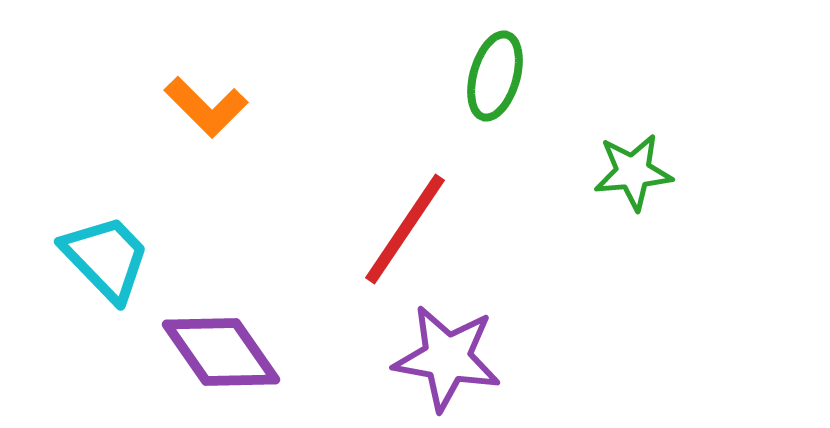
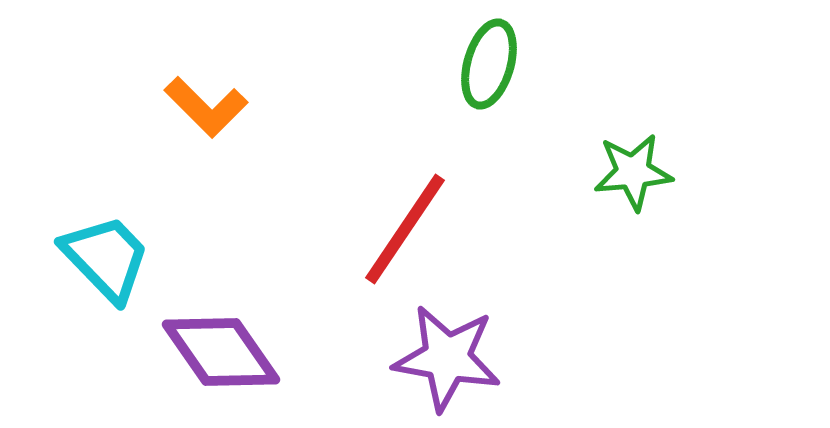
green ellipse: moved 6 px left, 12 px up
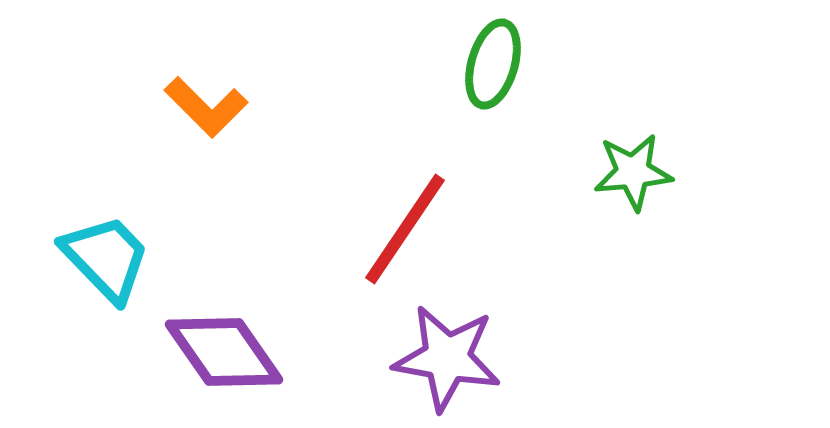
green ellipse: moved 4 px right
purple diamond: moved 3 px right
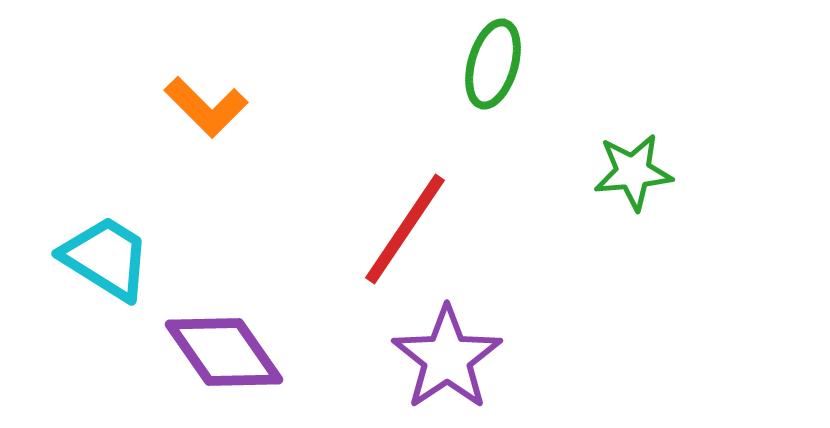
cyan trapezoid: rotated 14 degrees counterclockwise
purple star: rotated 28 degrees clockwise
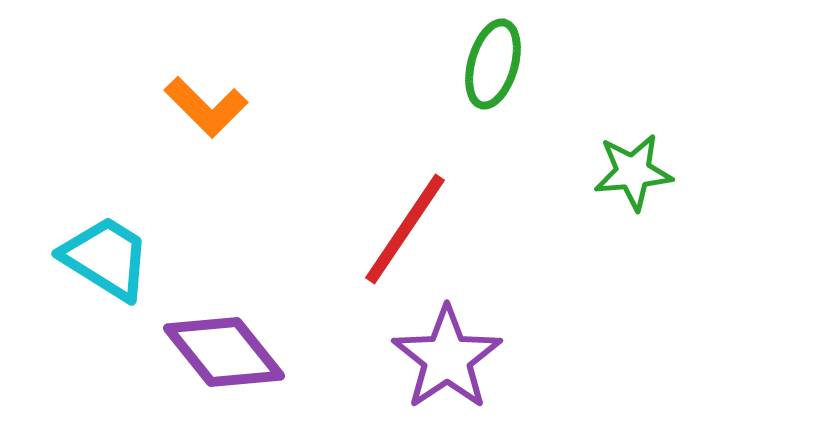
purple diamond: rotated 4 degrees counterclockwise
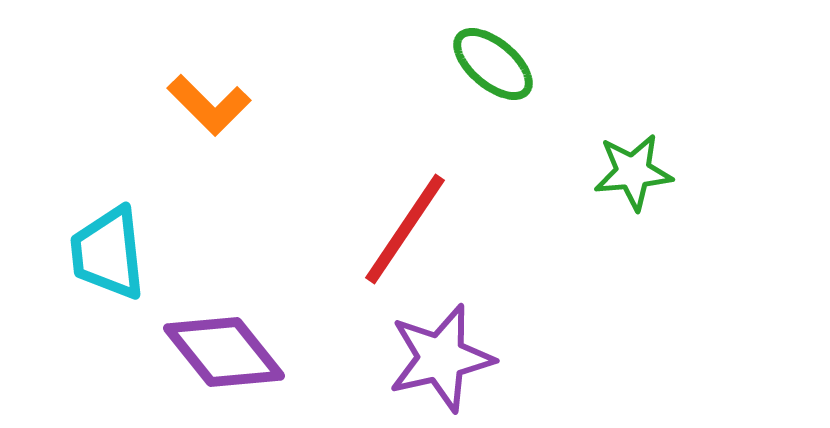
green ellipse: rotated 66 degrees counterclockwise
orange L-shape: moved 3 px right, 2 px up
cyan trapezoid: moved 2 px right, 5 px up; rotated 128 degrees counterclockwise
purple star: moved 6 px left; rotated 21 degrees clockwise
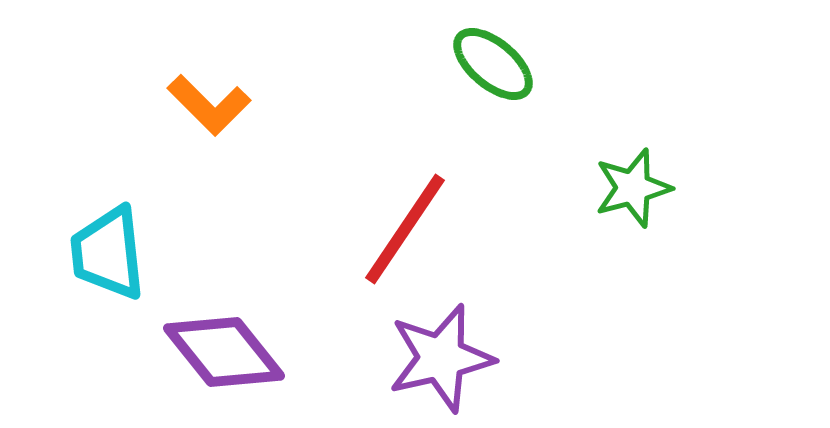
green star: moved 16 px down; rotated 10 degrees counterclockwise
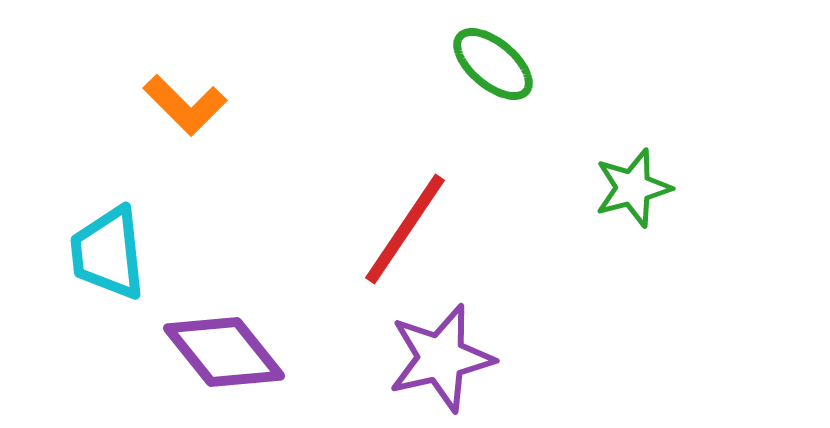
orange L-shape: moved 24 px left
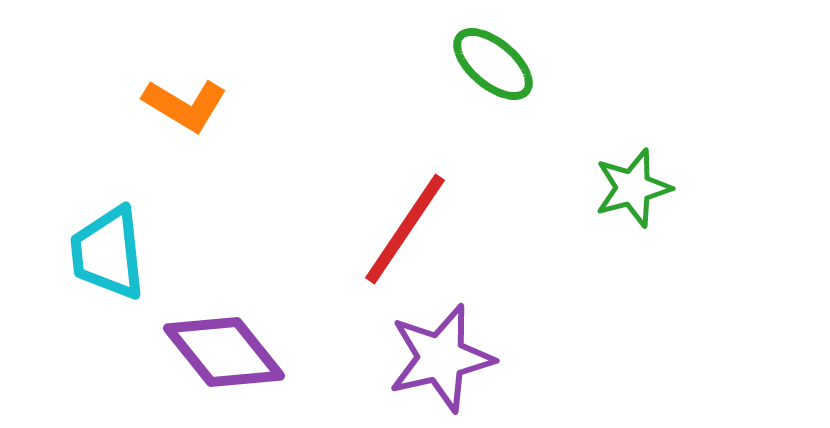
orange L-shape: rotated 14 degrees counterclockwise
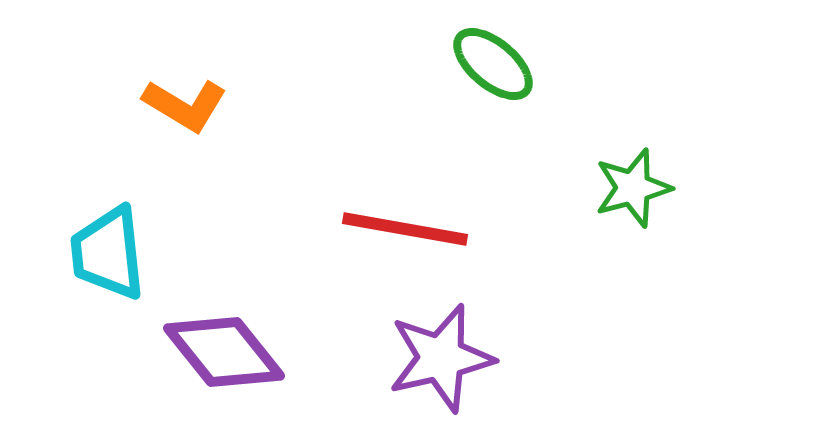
red line: rotated 66 degrees clockwise
